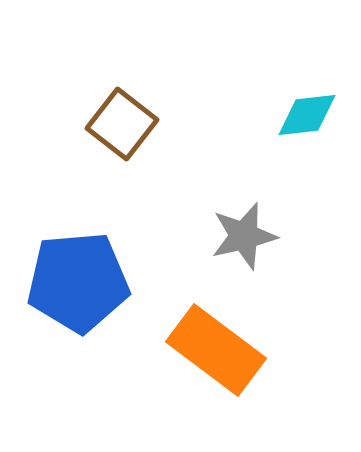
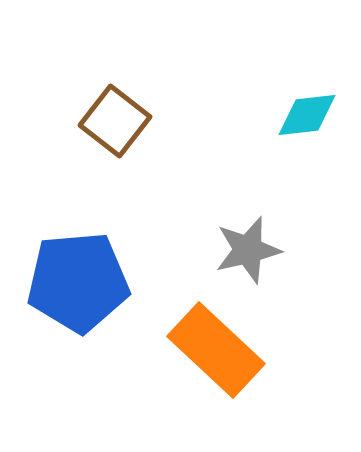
brown square: moved 7 px left, 3 px up
gray star: moved 4 px right, 14 px down
orange rectangle: rotated 6 degrees clockwise
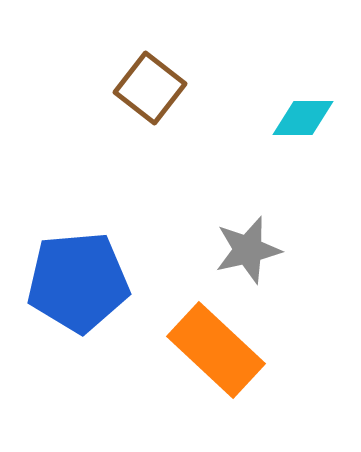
cyan diamond: moved 4 px left, 3 px down; rotated 6 degrees clockwise
brown square: moved 35 px right, 33 px up
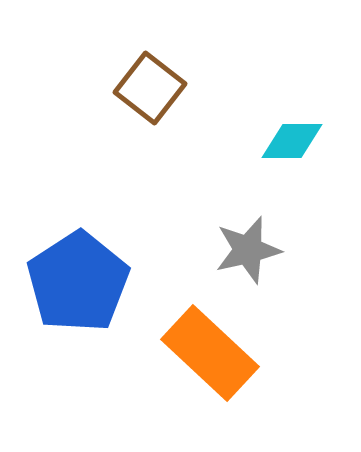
cyan diamond: moved 11 px left, 23 px down
blue pentagon: rotated 28 degrees counterclockwise
orange rectangle: moved 6 px left, 3 px down
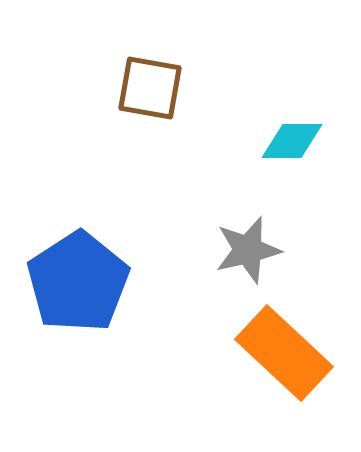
brown square: rotated 28 degrees counterclockwise
orange rectangle: moved 74 px right
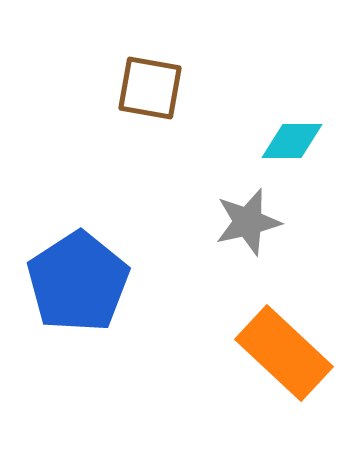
gray star: moved 28 px up
